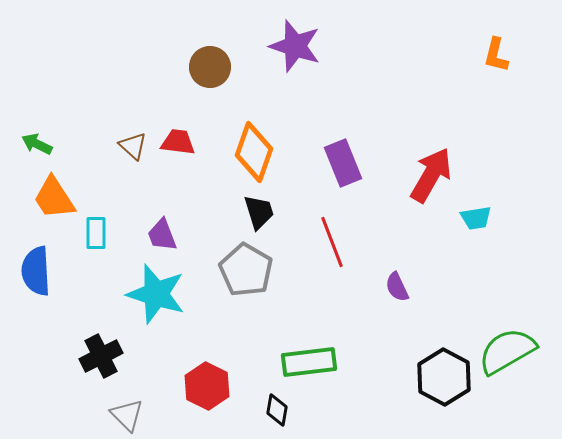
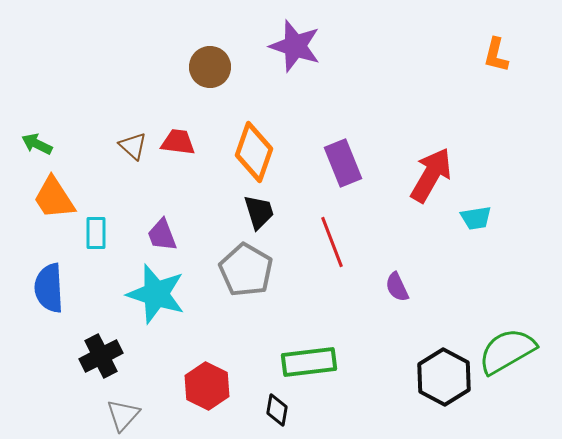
blue semicircle: moved 13 px right, 17 px down
gray triangle: moved 4 px left; rotated 27 degrees clockwise
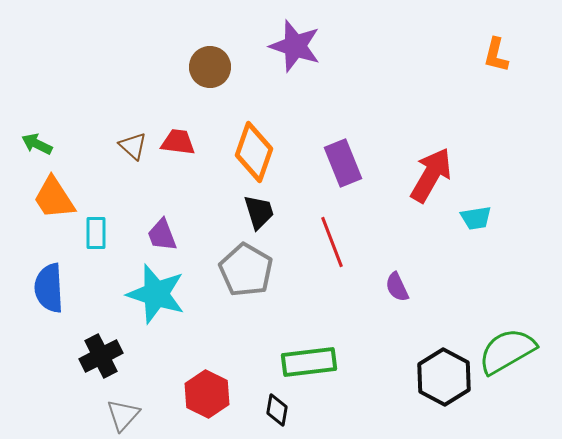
red hexagon: moved 8 px down
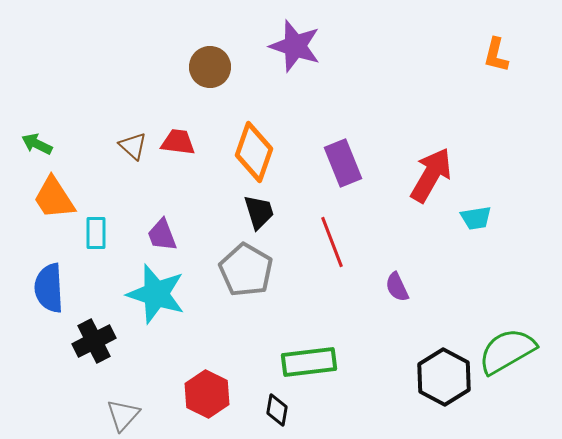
black cross: moved 7 px left, 15 px up
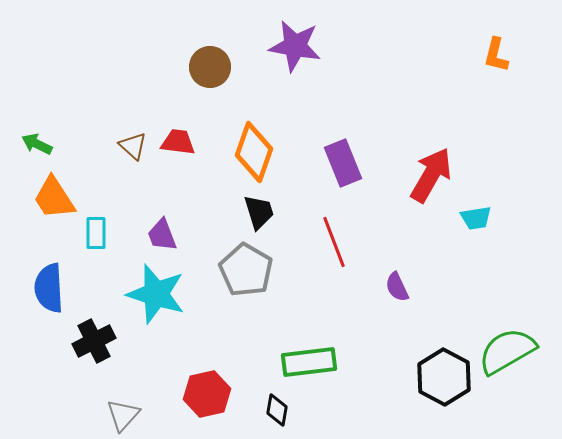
purple star: rotated 8 degrees counterclockwise
red line: moved 2 px right
red hexagon: rotated 21 degrees clockwise
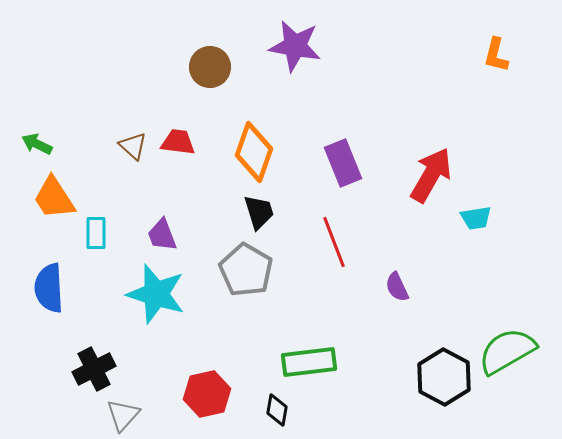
black cross: moved 28 px down
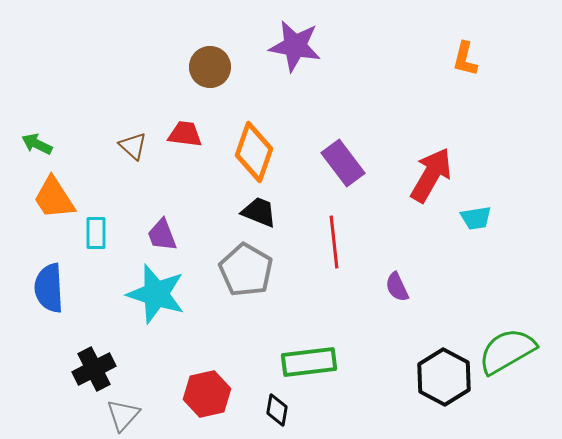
orange L-shape: moved 31 px left, 4 px down
red trapezoid: moved 7 px right, 8 px up
purple rectangle: rotated 15 degrees counterclockwise
black trapezoid: rotated 51 degrees counterclockwise
red line: rotated 15 degrees clockwise
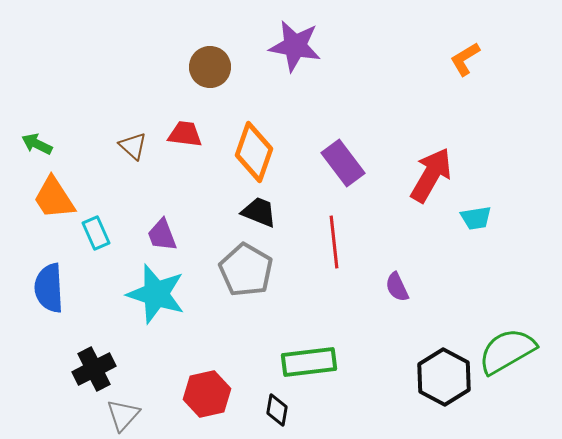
orange L-shape: rotated 45 degrees clockwise
cyan rectangle: rotated 24 degrees counterclockwise
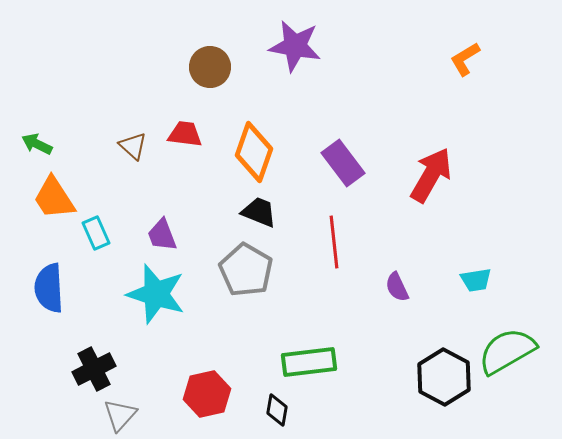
cyan trapezoid: moved 62 px down
gray triangle: moved 3 px left
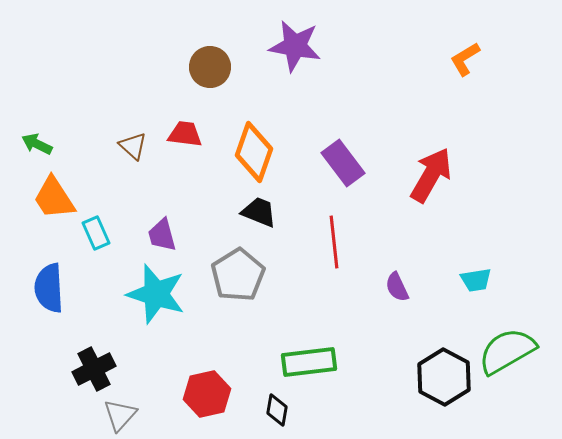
purple trapezoid: rotated 6 degrees clockwise
gray pentagon: moved 8 px left, 5 px down; rotated 10 degrees clockwise
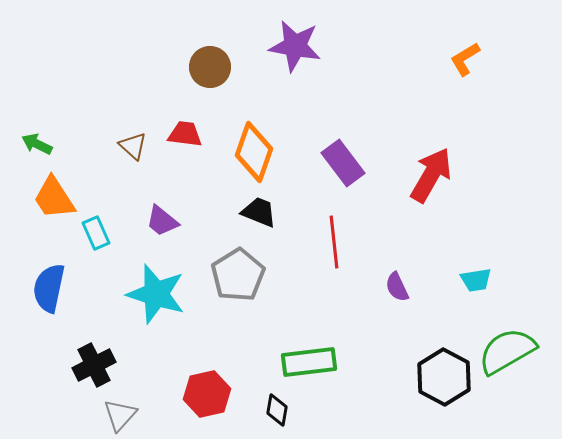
purple trapezoid: moved 14 px up; rotated 36 degrees counterclockwise
blue semicircle: rotated 15 degrees clockwise
black cross: moved 4 px up
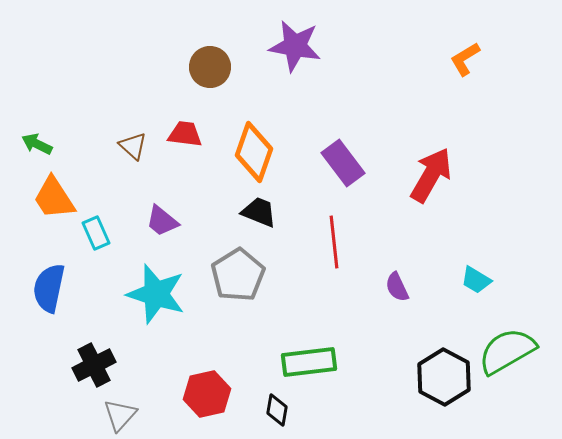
cyan trapezoid: rotated 40 degrees clockwise
